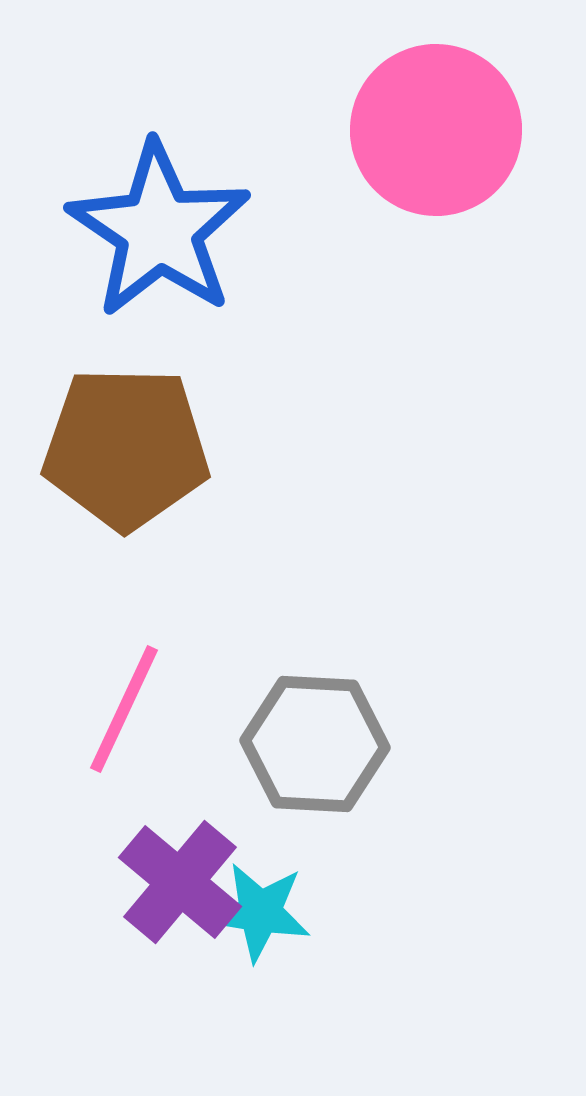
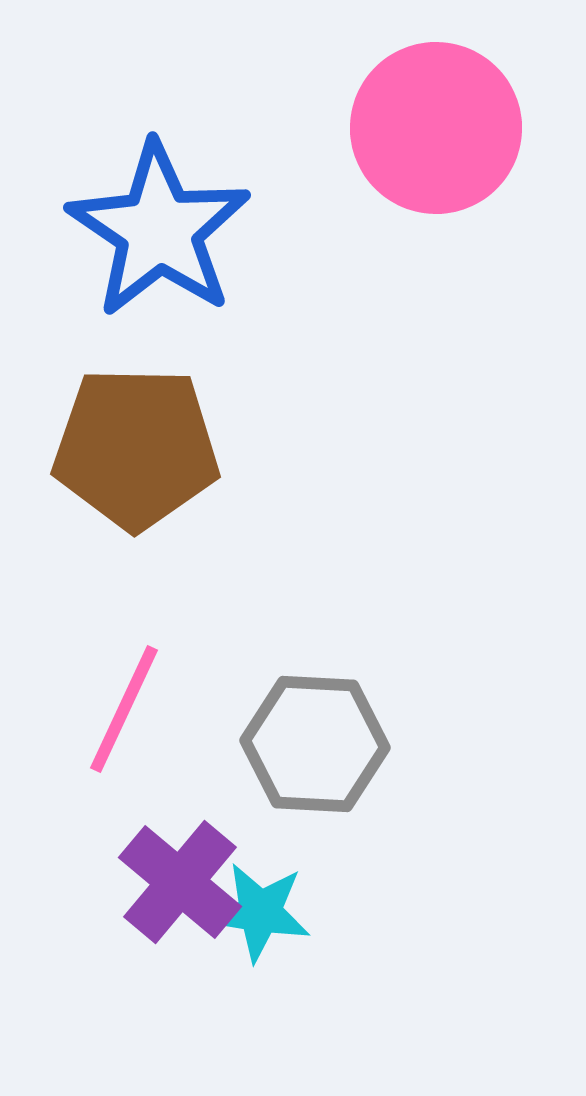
pink circle: moved 2 px up
brown pentagon: moved 10 px right
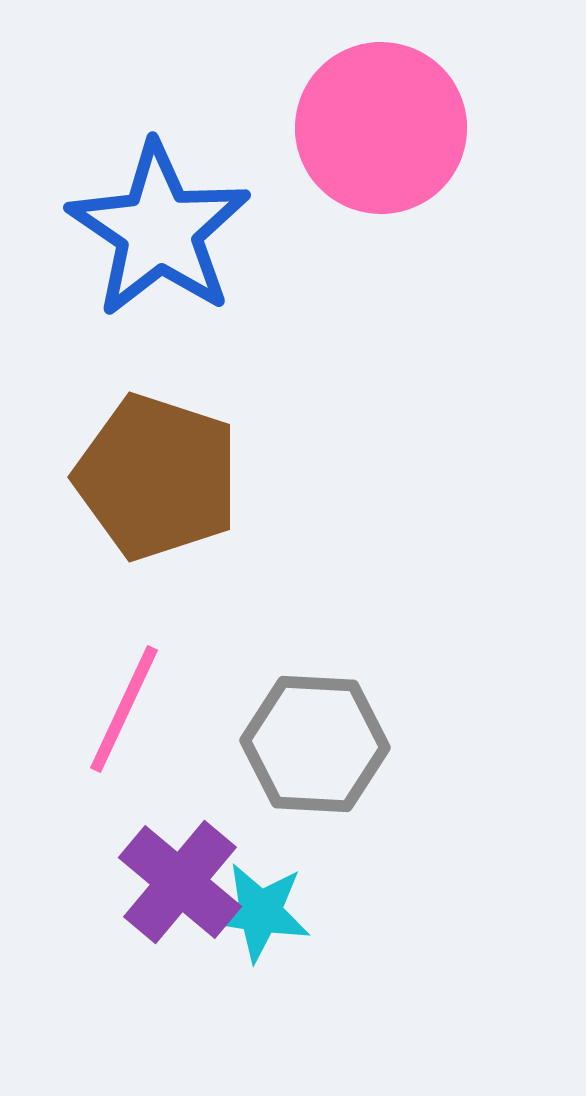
pink circle: moved 55 px left
brown pentagon: moved 21 px right, 29 px down; rotated 17 degrees clockwise
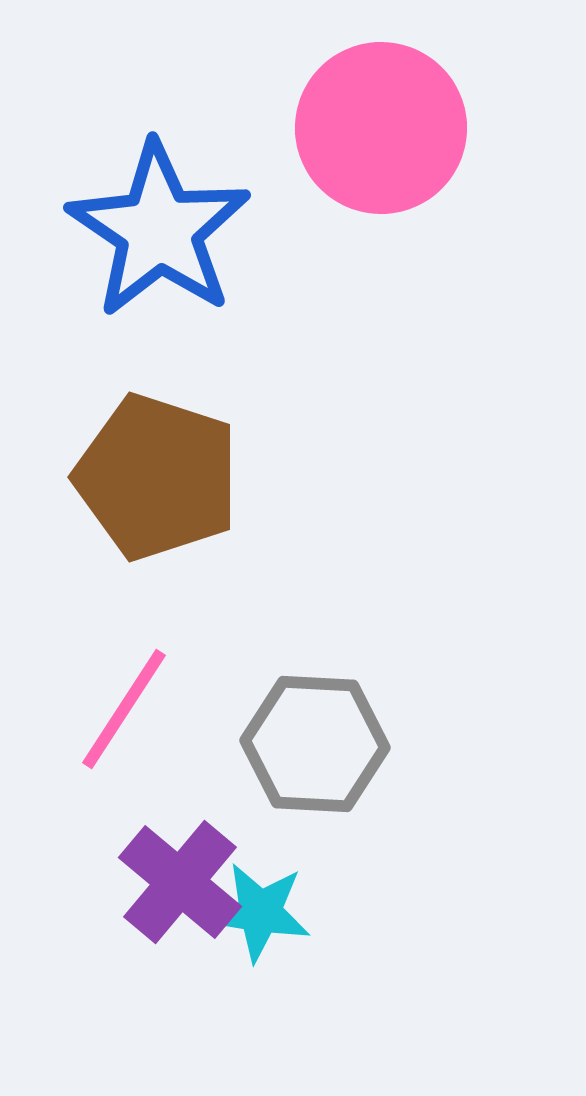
pink line: rotated 8 degrees clockwise
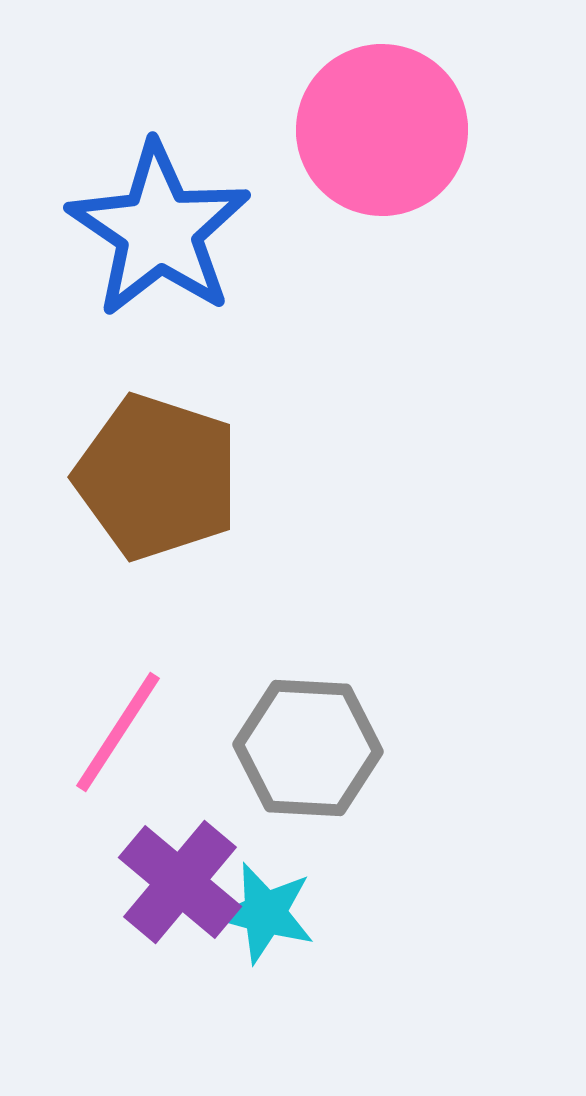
pink circle: moved 1 px right, 2 px down
pink line: moved 6 px left, 23 px down
gray hexagon: moved 7 px left, 4 px down
cyan star: moved 5 px right, 1 px down; rotated 6 degrees clockwise
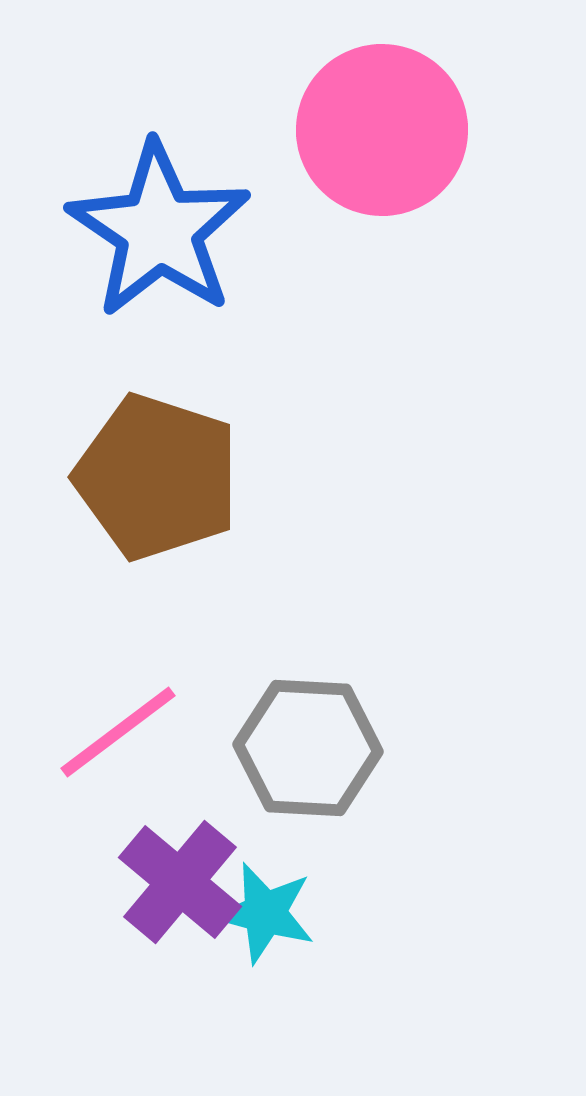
pink line: rotated 20 degrees clockwise
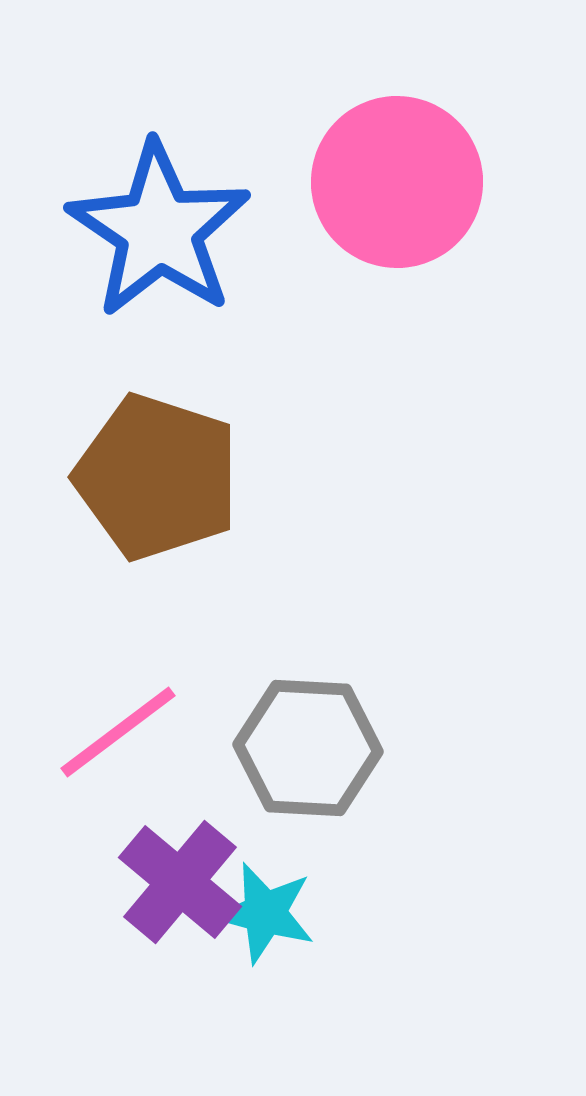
pink circle: moved 15 px right, 52 px down
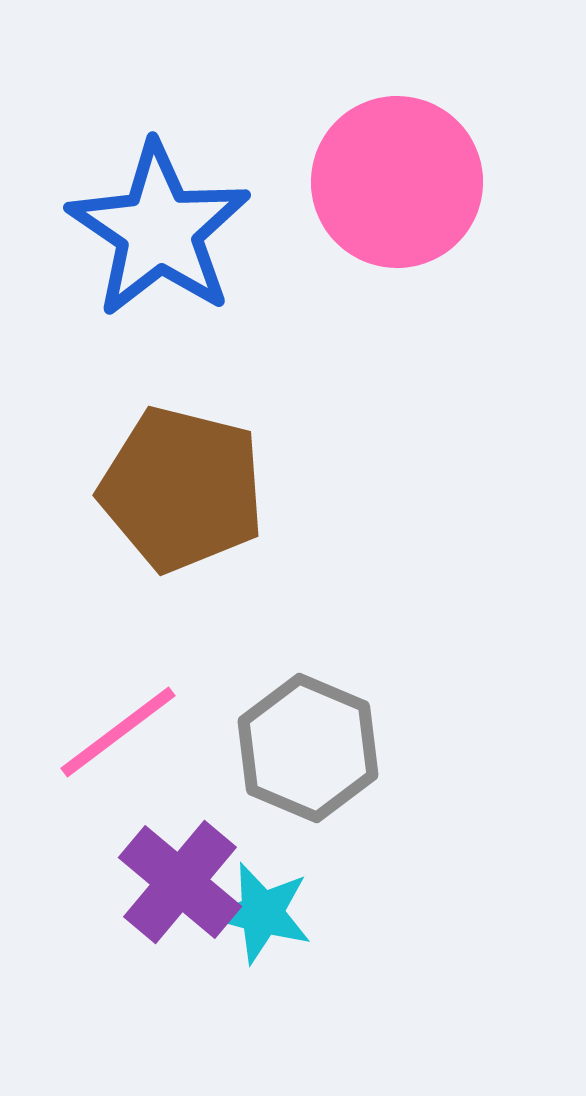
brown pentagon: moved 25 px right, 12 px down; rotated 4 degrees counterclockwise
gray hexagon: rotated 20 degrees clockwise
cyan star: moved 3 px left
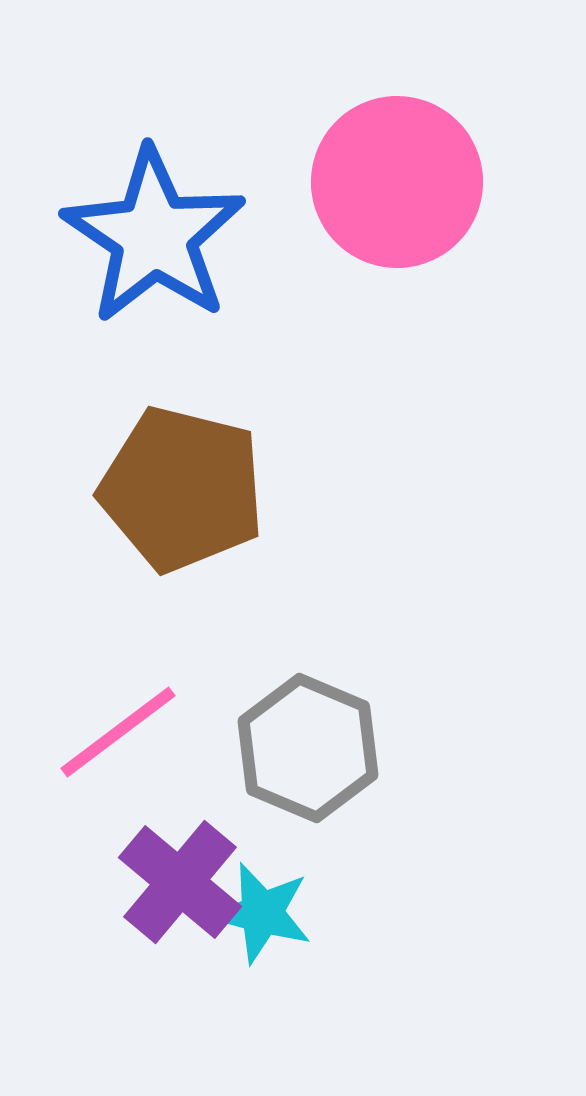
blue star: moved 5 px left, 6 px down
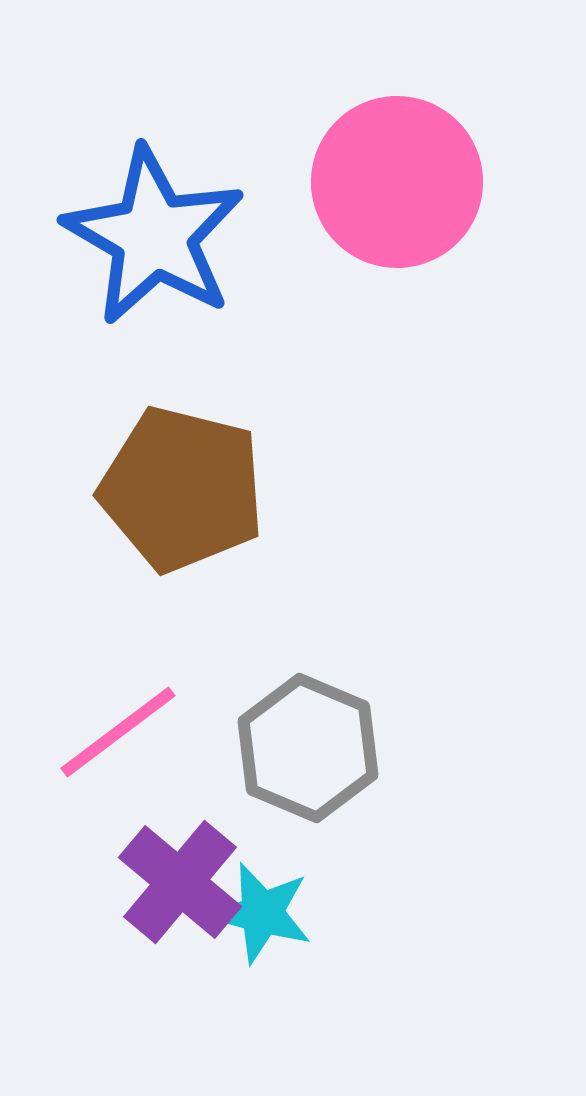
blue star: rotated 4 degrees counterclockwise
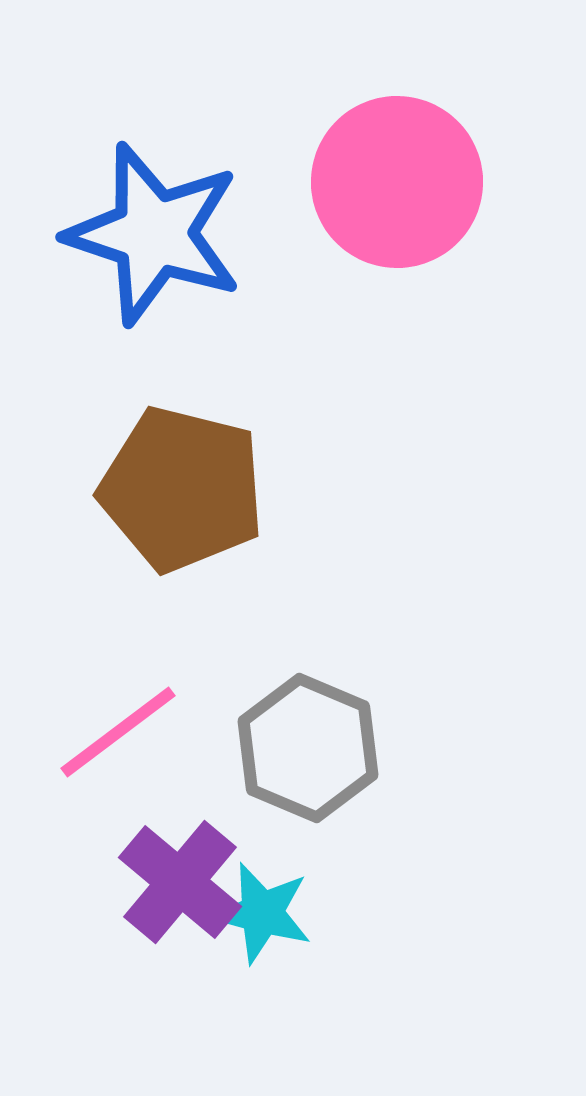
blue star: moved 2 px up; rotated 12 degrees counterclockwise
